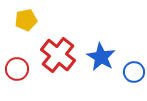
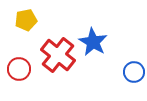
blue star: moved 8 px left, 15 px up
red circle: moved 2 px right
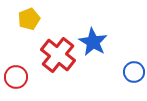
yellow pentagon: moved 3 px right, 1 px up; rotated 10 degrees counterclockwise
red circle: moved 3 px left, 8 px down
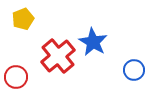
yellow pentagon: moved 6 px left
red cross: moved 1 px down; rotated 12 degrees clockwise
blue circle: moved 2 px up
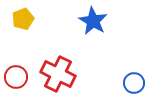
blue star: moved 21 px up
red cross: moved 18 px down; rotated 24 degrees counterclockwise
blue circle: moved 13 px down
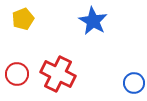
red circle: moved 1 px right, 3 px up
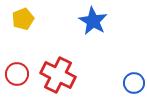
red cross: moved 1 px down
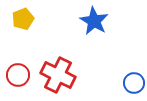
blue star: moved 1 px right
red circle: moved 1 px right, 1 px down
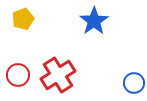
blue star: rotated 8 degrees clockwise
red cross: rotated 32 degrees clockwise
